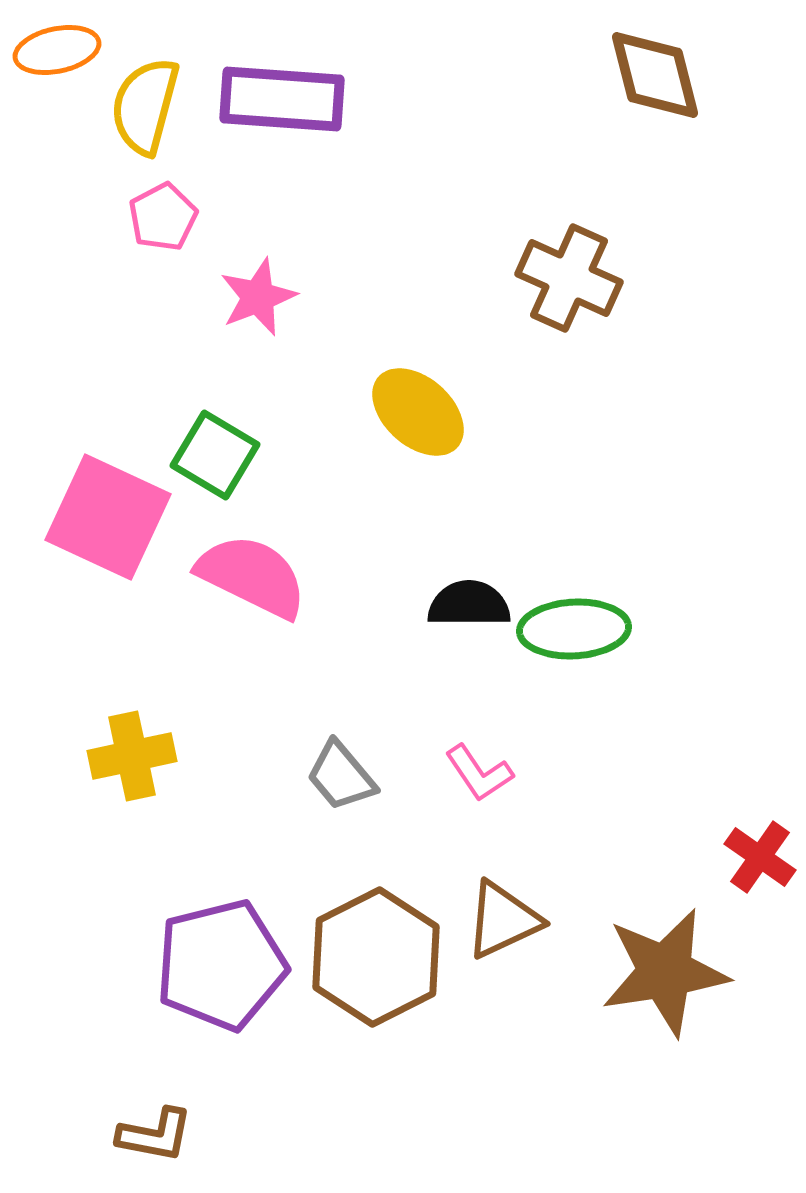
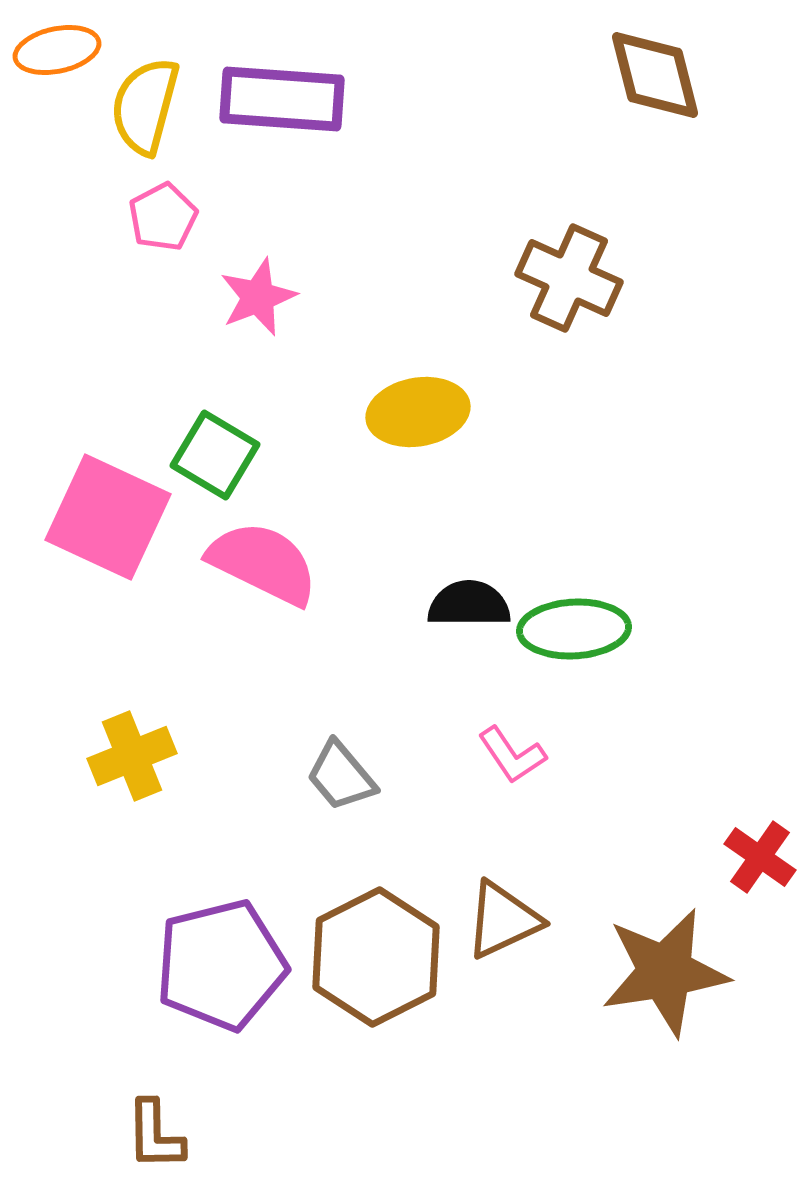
yellow ellipse: rotated 52 degrees counterclockwise
pink semicircle: moved 11 px right, 13 px up
yellow cross: rotated 10 degrees counterclockwise
pink L-shape: moved 33 px right, 18 px up
brown L-shape: rotated 78 degrees clockwise
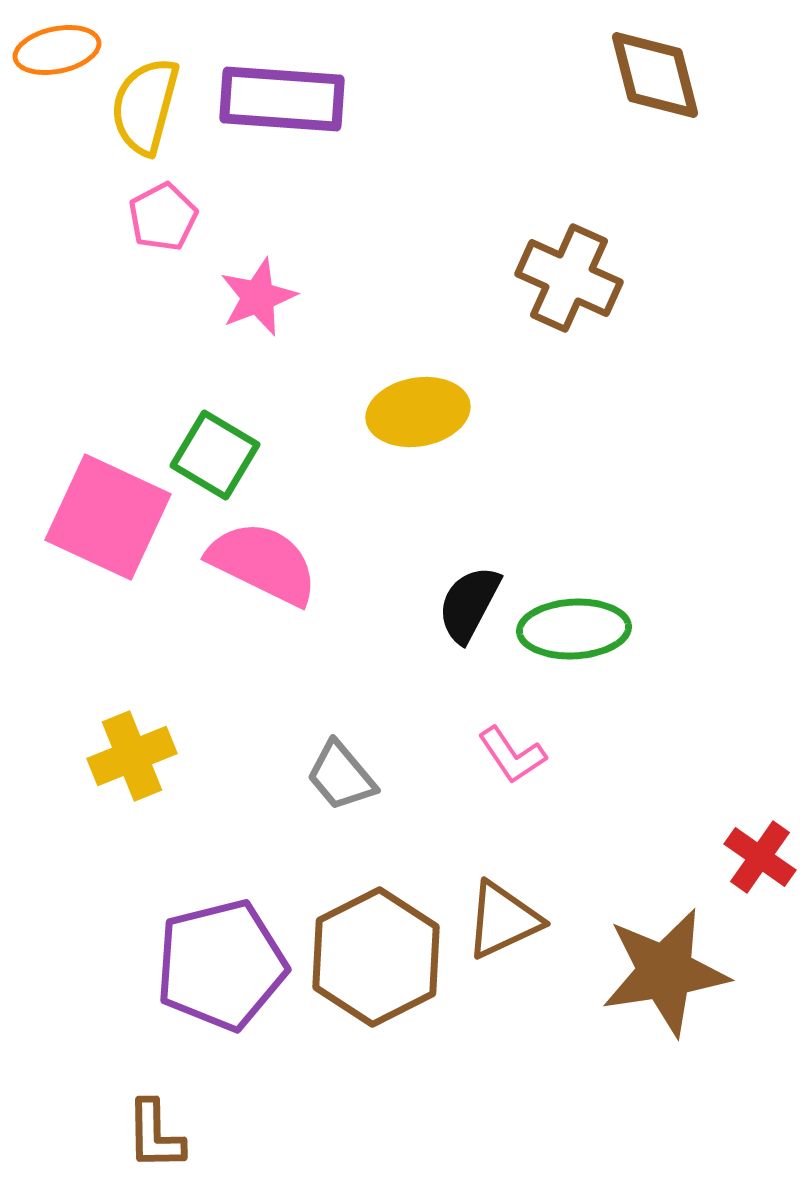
black semicircle: rotated 62 degrees counterclockwise
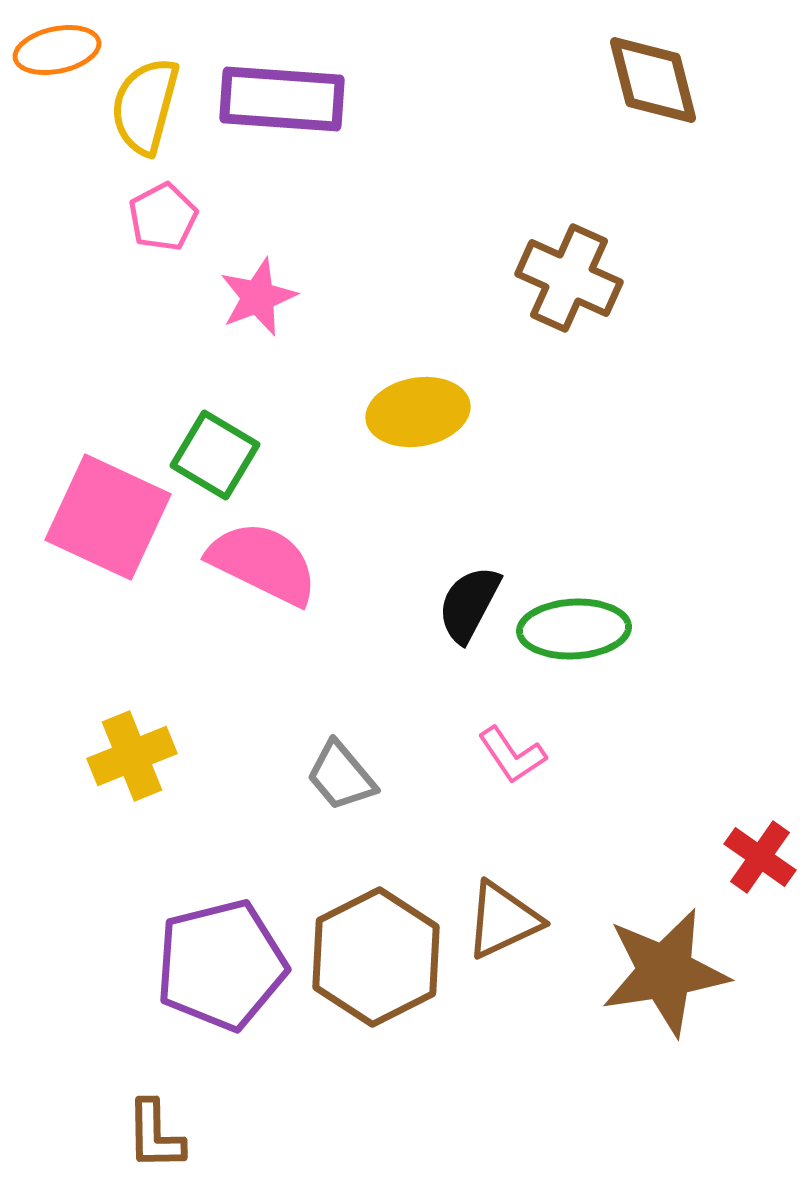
brown diamond: moved 2 px left, 5 px down
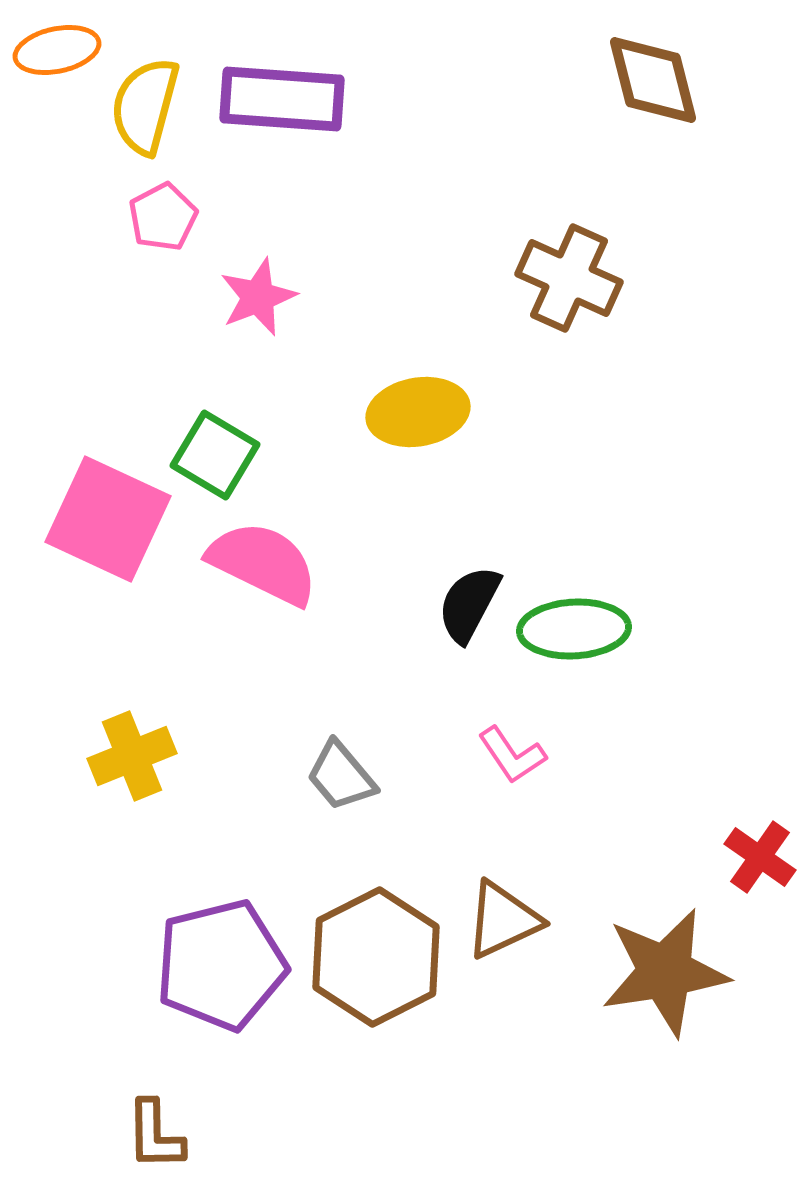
pink square: moved 2 px down
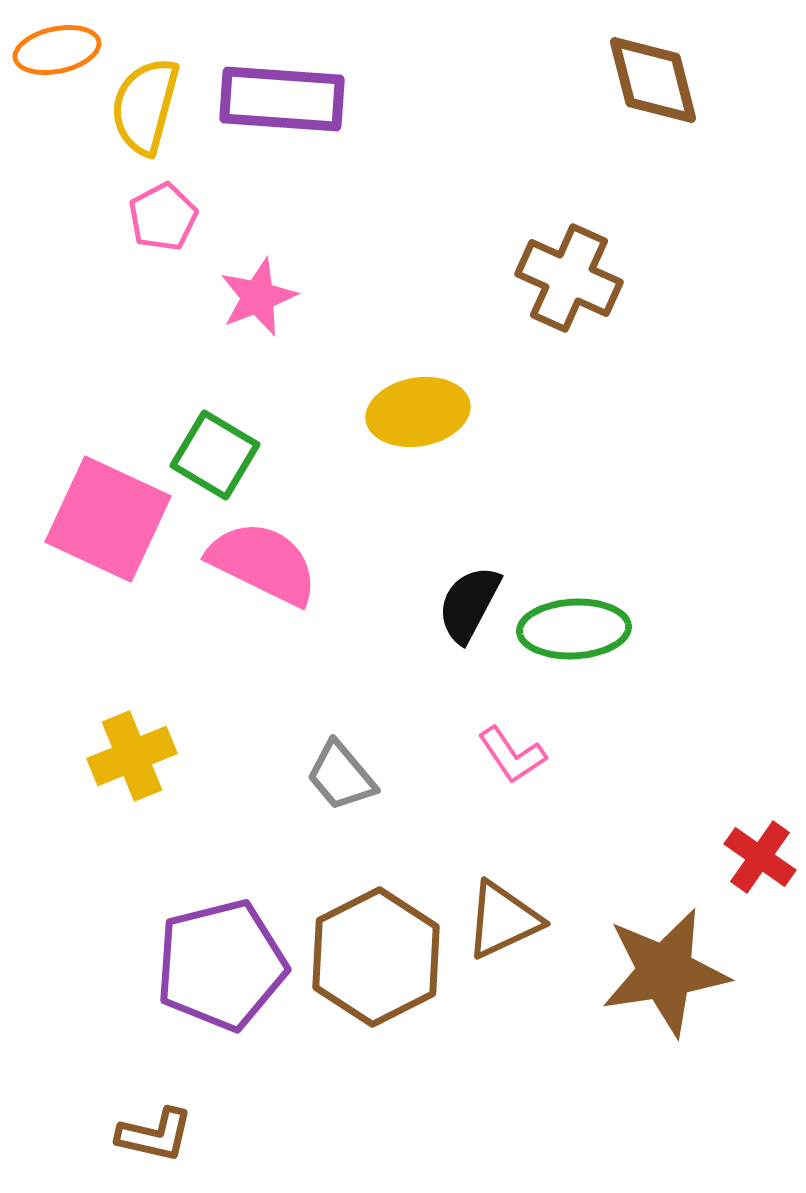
brown L-shape: rotated 76 degrees counterclockwise
